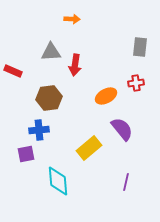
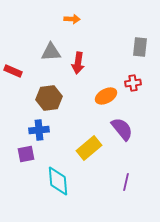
red arrow: moved 3 px right, 2 px up
red cross: moved 3 px left
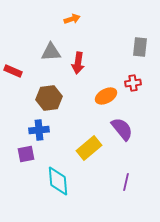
orange arrow: rotated 21 degrees counterclockwise
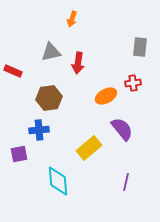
orange arrow: rotated 126 degrees clockwise
gray triangle: rotated 10 degrees counterclockwise
purple square: moved 7 px left
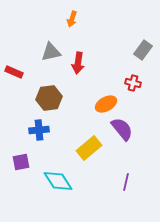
gray rectangle: moved 3 px right, 3 px down; rotated 30 degrees clockwise
red rectangle: moved 1 px right, 1 px down
red cross: rotated 21 degrees clockwise
orange ellipse: moved 8 px down
purple square: moved 2 px right, 8 px down
cyan diamond: rotated 28 degrees counterclockwise
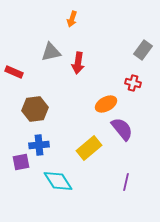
brown hexagon: moved 14 px left, 11 px down
blue cross: moved 15 px down
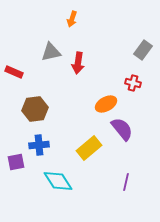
purple square: moved 5 px left
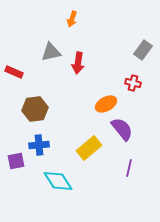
purple square: moved 1 px up
purple line: moved 3 px right, 14 px up
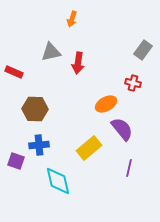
brown hexagon: rotated 10 degrees clockwise
purple square: rotated 30 degrees clockwise
cyan diamond: rotated 20 degrees clockwise
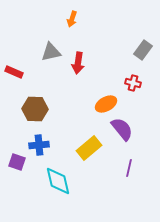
purple square: moved 1 px right, 1 px down
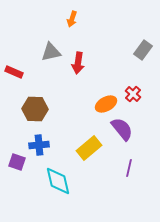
red cross: moved 11 px down; rotated 28 degrees clockwise
